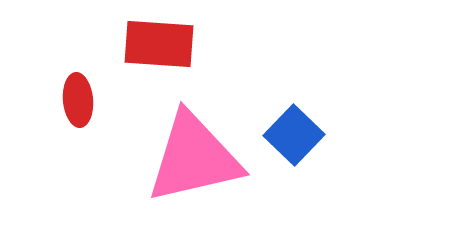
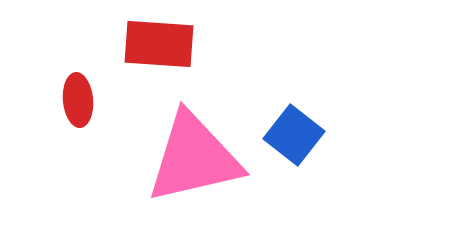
blue square: rotated 6 degrees counterclockwise
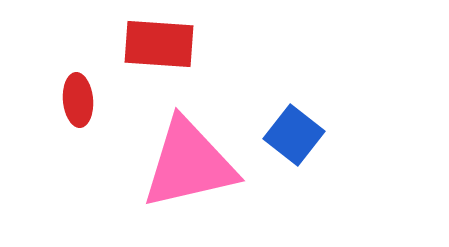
pink triangle: moved 5 px left, 6 px down
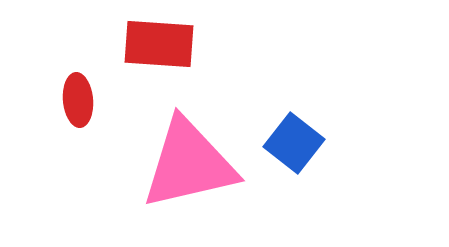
blue square: moved 8 px down
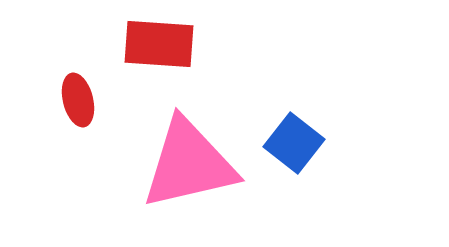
red ellipse: rotated 9 degrees counterclockwise
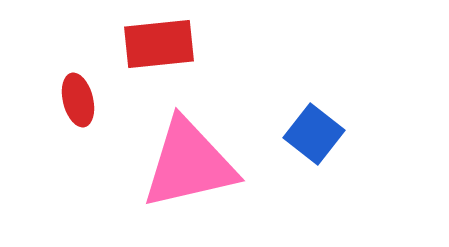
red rectangle: rotated 10 degrees counterclockwise
blue square: moved 20 px right, 9 px up
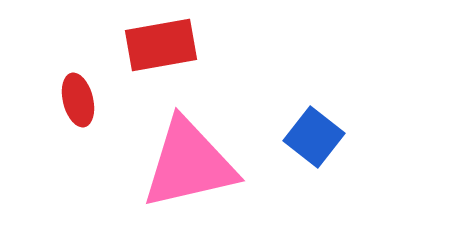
red rectangle: moved 2 px right, 1 px down; rotated 4 degrees counterclockwise
blue square: moved 3 px down
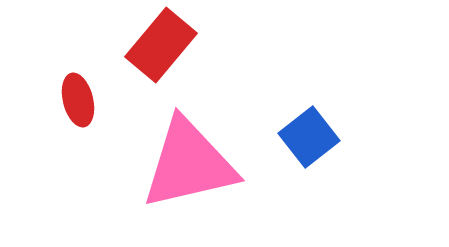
red rectangle: rotated 40 degrees counterclockwise
blue square: moved 5 px left; rotated 14 degrees clockwise
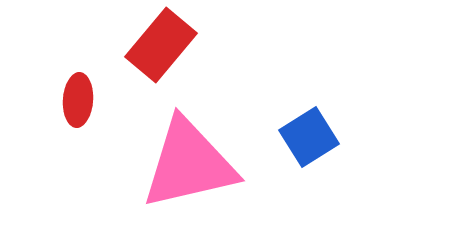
red ellipse: rotated 18 degrees clockwise
blue square: rotated 6 degrees clockwise
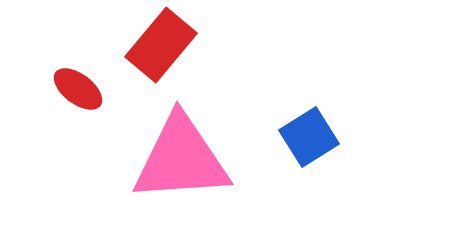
red ellipse: moved 11 px up; rotated 57 degrees counterclockwise
pink triangle: moved 8 px left, 5 px up; rotated 9 degrees clockwise
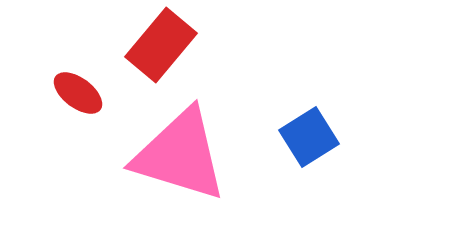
red ellipse: moved 4 px down
pink triangle: moved 1 px left, 4 px up; rotated 21 degrees clockwise
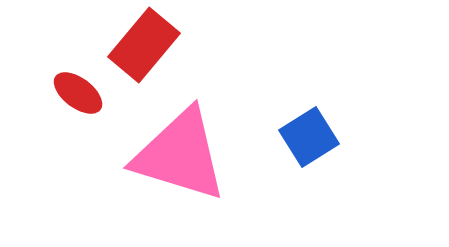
red rectangle: moved 17 px left
